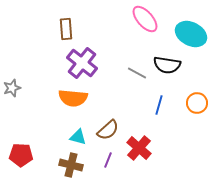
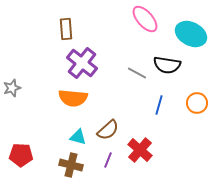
red cross: moved 1 px right, 2 px down
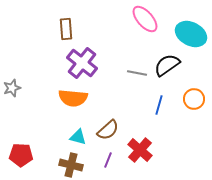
black semicircle: rotated 136 degrees clockwise
gray line: rotated 18 degrees counterclockwise
orange circle: moved 3 px left, 4 px up
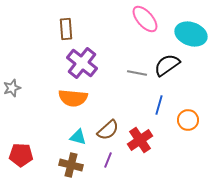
cyan ellipse: rotated 8 degrees counterclockwise
orange circle: moved 6 px left, 21 px down
red cross: moved 10 px up; rotated 15 degrees clockwise
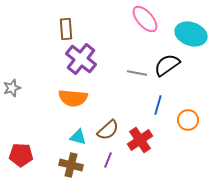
purple cross: moved 1 px left, 4 px up
blue line: moved 1 px left
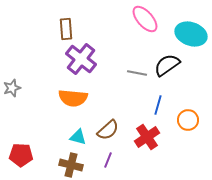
red cross: moved 7 px right, 3 px up
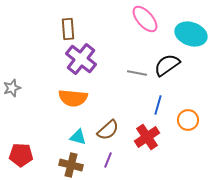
brown rectangle: moved 2 px right
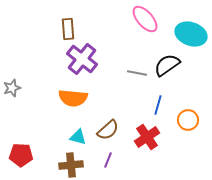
purple cross: moved 1 px right
brown cross: rotated 20 degrees counterclockwise
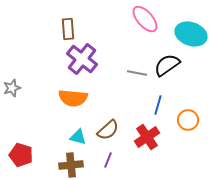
red pentagon: rotated 15 degrees clockwise
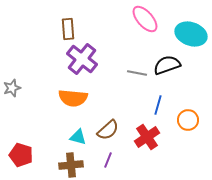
black semicircle: rotated 16 degrees clockwise
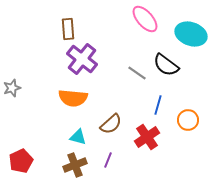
black semicircle: moved 1 px left; rotated 124 degrees counterclockwise
gray line: rotated 24 degrees clockwise
brown semicircle: moved 3 px right, 6 px up
red pentagon: moved 6 px down; rotated 30 degrees clockwise
brown cross: moved 4 px right; rotated 15 degrees counterclockwise
